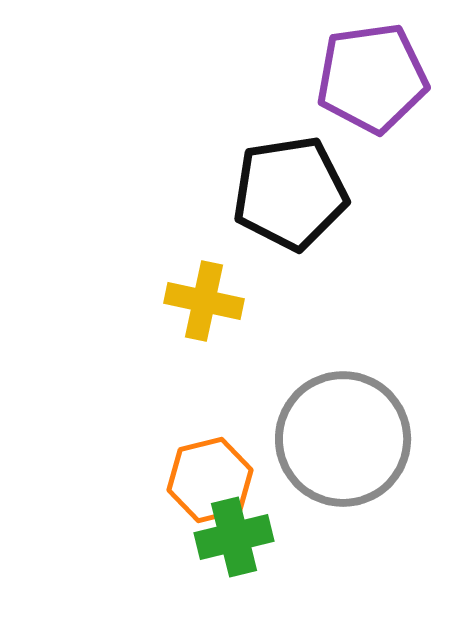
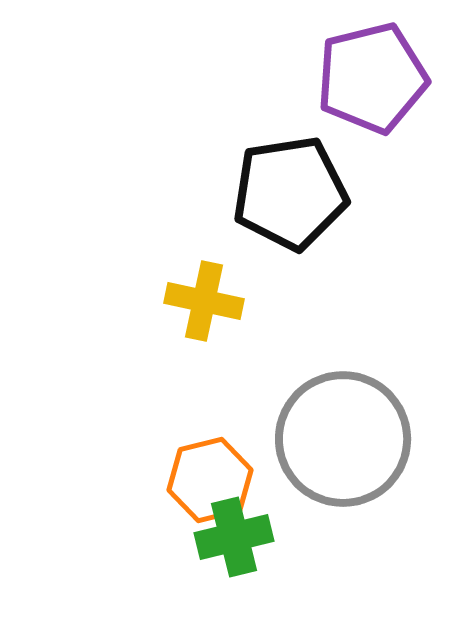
purple pentagon: rotated 6 degrees counterclockwise
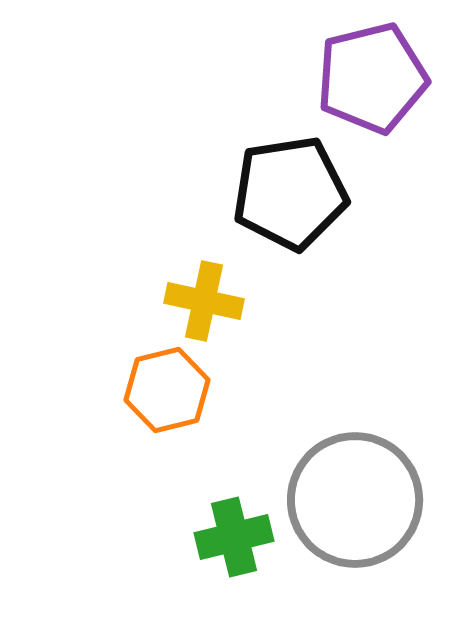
gray circle: moved 12 px right, 61 px down
orange hexagon: moved 43 px left, 90 px up
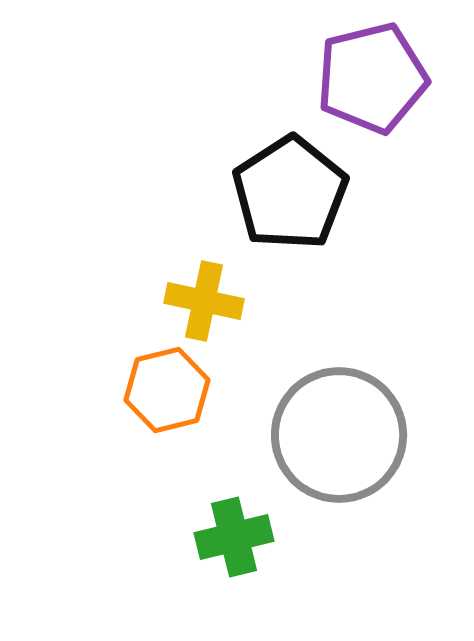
black pentagon: rotated 24 degrees counterclockwise
gray circle: moved 16 px left, 65 px up
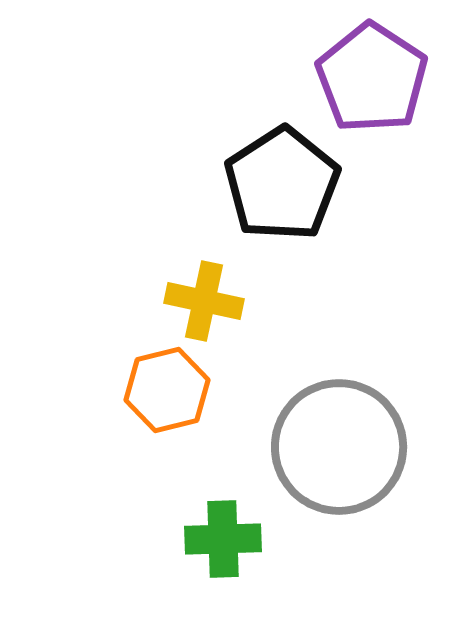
purple pentagon: rotated 25 degrees counterclockwise
black pentagon: moved 8 px left, 9 px up
gray circle: moved 12 px down
green cross: moved 11 px left, 2 px down; rotated 12 degrees clockwise
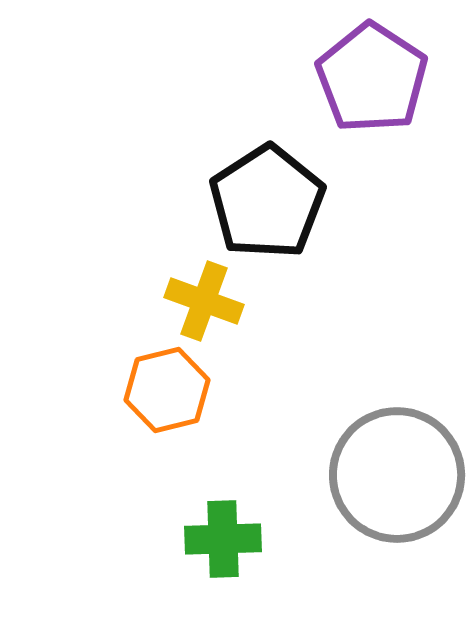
black pentagon: moved 15 px left, 18 px down
yellow cross: rotated 8 degrees clockwise
gray circle: moved 58 px right, 28 px down
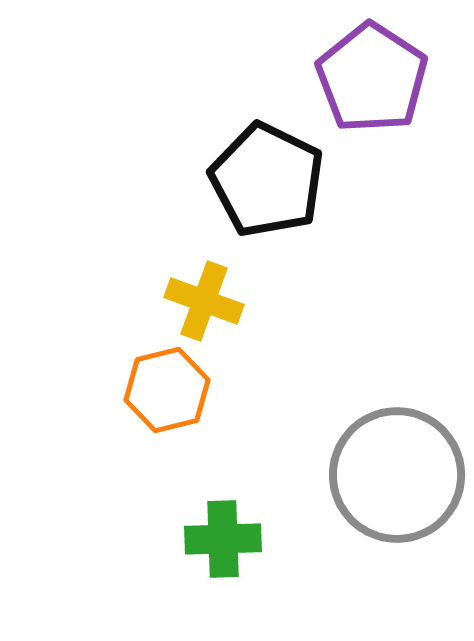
black pentagon: moved 22 px up; rotated 13 degrees counterclockwise
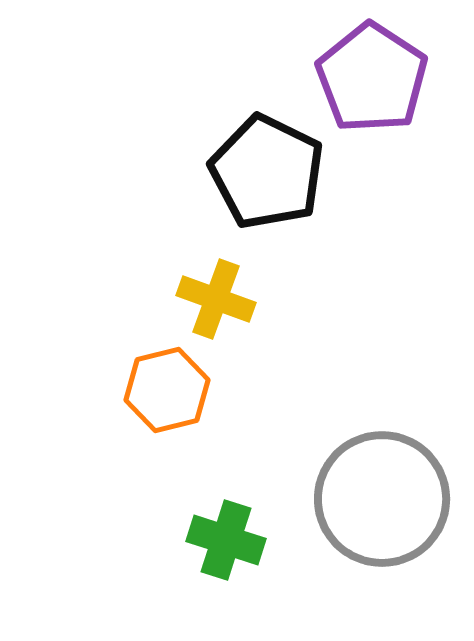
black pentagon: moved 8 px up
yellow cross: moved 12 px right, 2 px up
gray circle: moved 15 px left, 24 px down
green cross: moved 3 px right, 1 px down; rotated 20 degrees clockwise
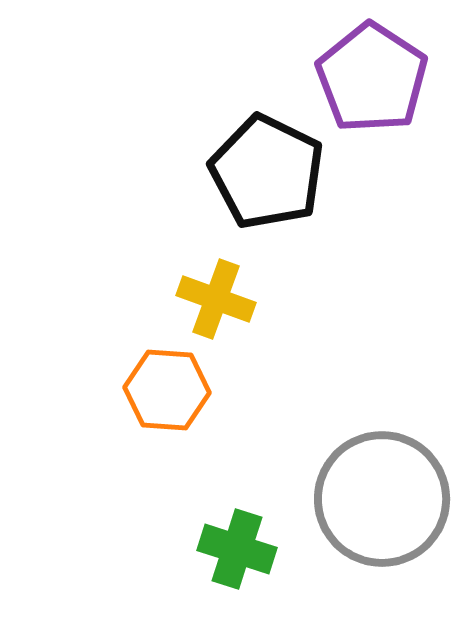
orange hexagon: rotated 18 degrees clockwise
green cross: moved 11 px right, 9 px down
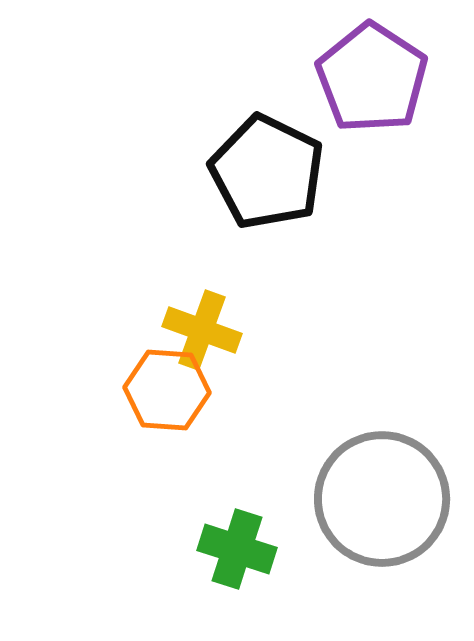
yellow cross: moved 14 px left, 31 px down
